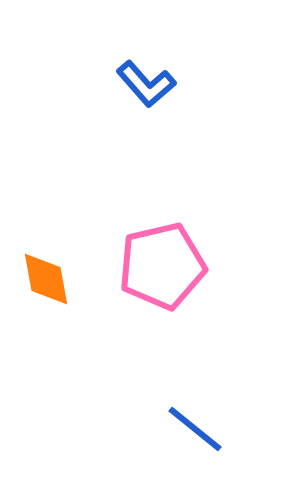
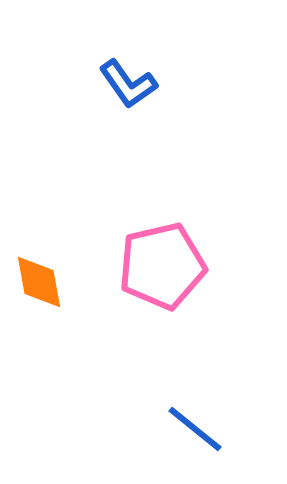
blue L-shape: moved 18 px left; rotated 6 degrees clockwise
orange diamond: moved 7 px left, 3 px down
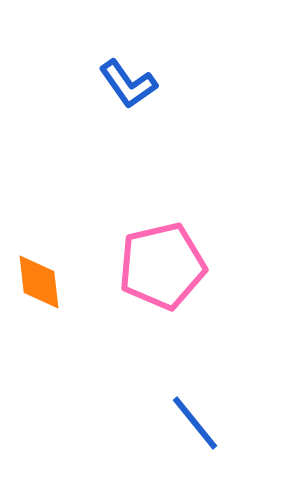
orange diamond: rotated 4 degrees clockwise
blue line: moved 6 px up; rotated 12 degrees clockwise
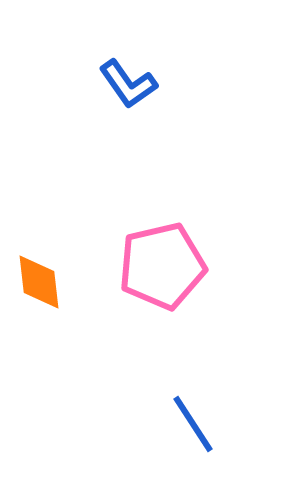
blue line: moved 2 px left, 1 px down; rotated 6 degrees clockwise
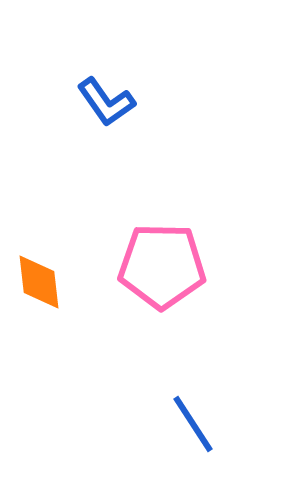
blue L-shape: moved 22 px left, 18 px down
pink pentagon: rotated 14 degrees clockwise
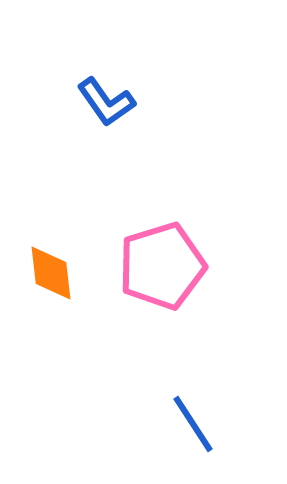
pink pentagon: rotated 18 degrees counterclockwise
orange diamond: moved 12 px right, 9 px up
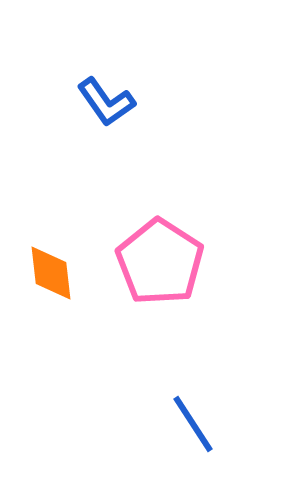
pink pentagon: moved 2 px left, 4 px up; rotated 22 degrees counterclockwise
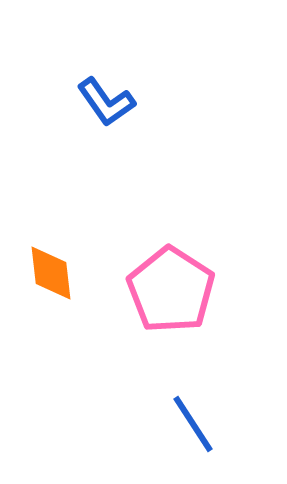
pink pentagon: moved 11 px right, 28 px down
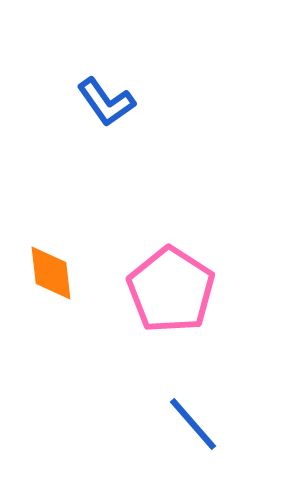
blue line: rotated 8 degrees counterclockwise
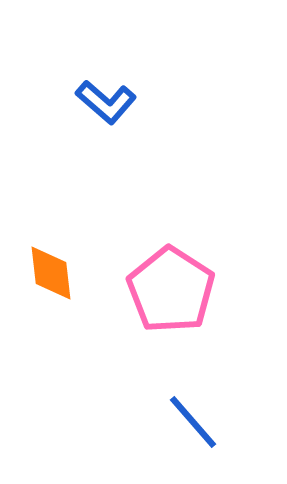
blue L-shape: rotated 14 degrees counterclockwise
blue line: moved 2 px up
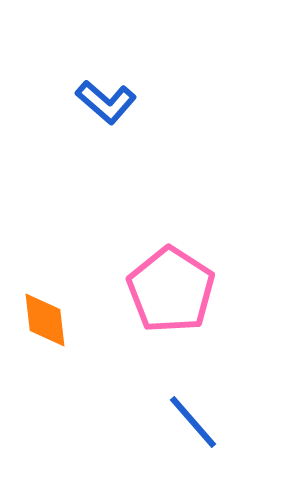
orange diamond: moved 6 px left, 47 px down
